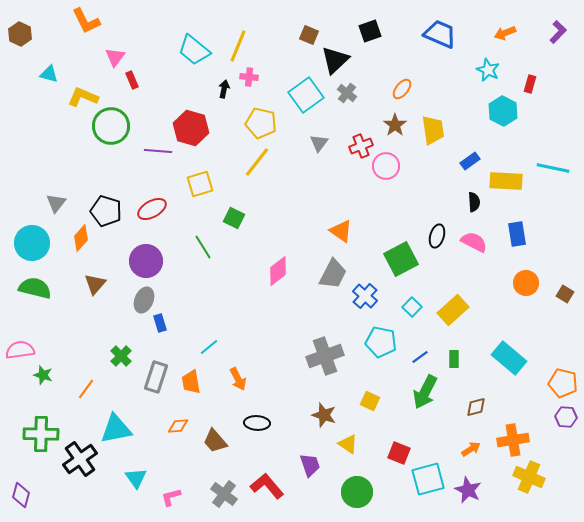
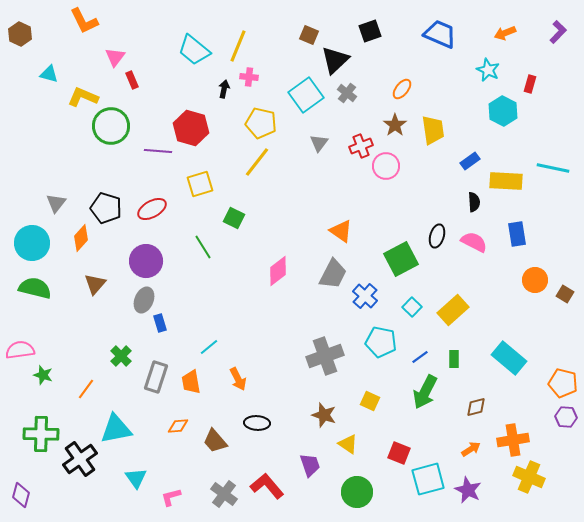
orange L-shape at (86, 21): moved 2 px left
black pentagon at (106, 211): moved 3 px up
orange circle at (526, 283): moved 9 px right, 3 px up
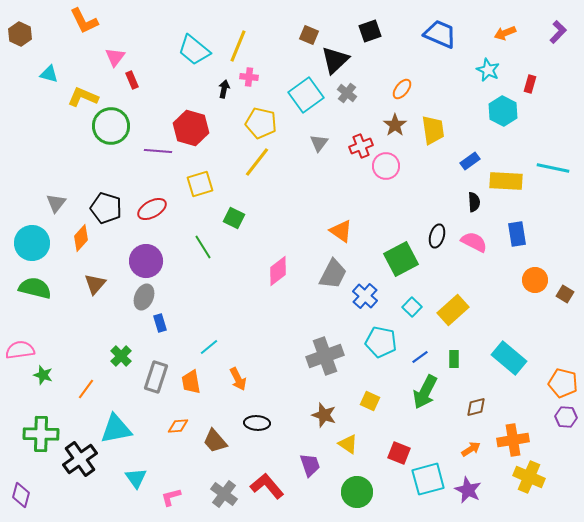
gray ellipse at (144, 300): moved 3 px up
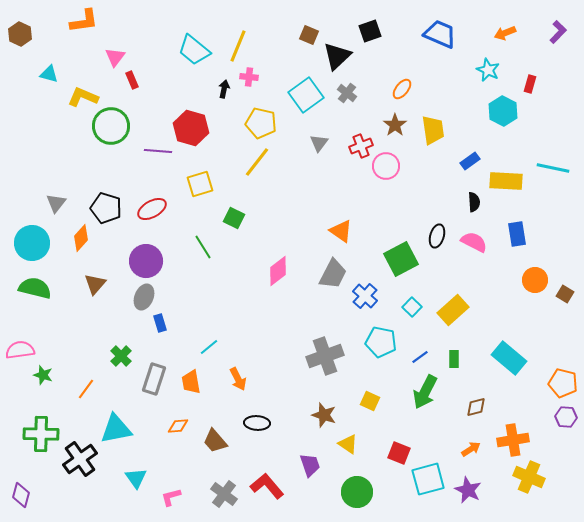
orange L-shape at (84, 21): rotated 72 degrees counterclockwise
black triangle at (335, 60): moved 2 px right, 4 px up
gray rectangle at (156, 377): moved 2 px left, 2 px down
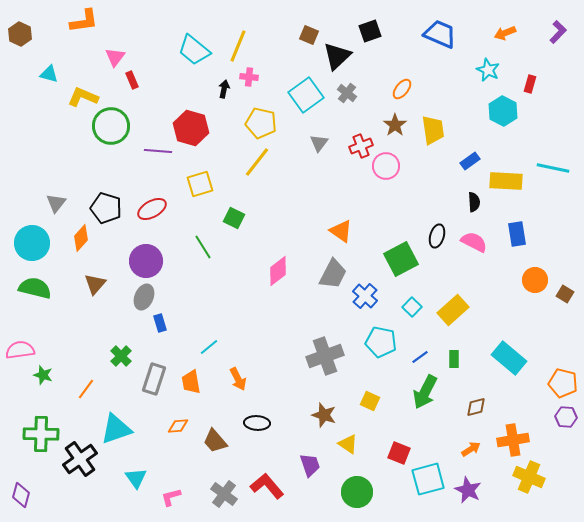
cyan triangle at (116, 429): rotated 8 degrees counterclockwise
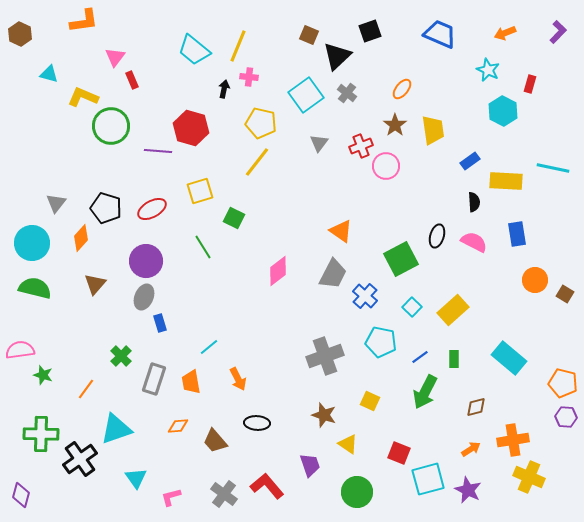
yellow square at (200, 184): moved 7 px down
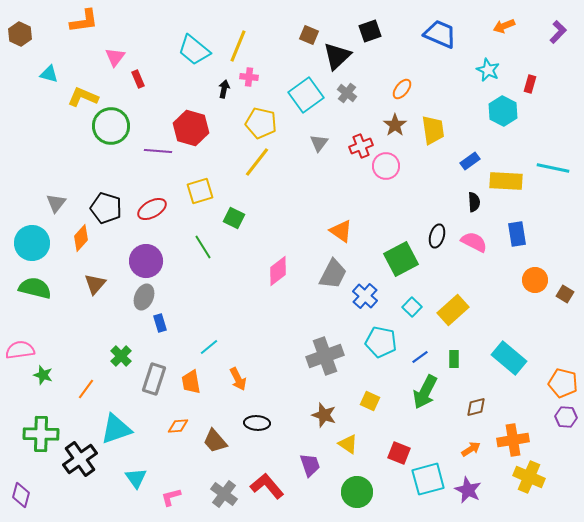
orange arrow at (505, 33): moved 1 px left, 7 px up
red rectangle at (132, 80): moved 6 px right, 1 px up
